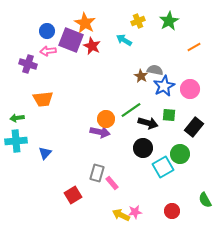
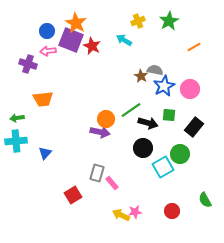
orange star: moved 9 px left
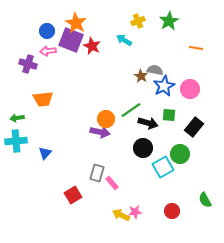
orange line: moved 2 px right, 1 px down; rotated 40 degrees clockwise
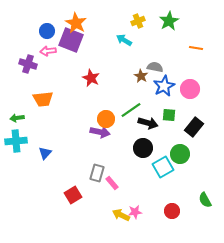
red star: moved 1 px left, 32 px down
gray semicircle: moved 3 px up
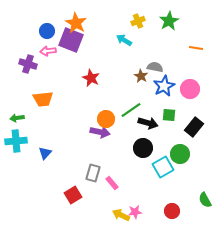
gray rectangle: moved 4 px left
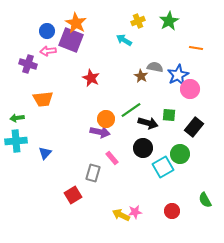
blue star: moved 14 px right, 11 px up
pink rectangle: moved 25 px up
